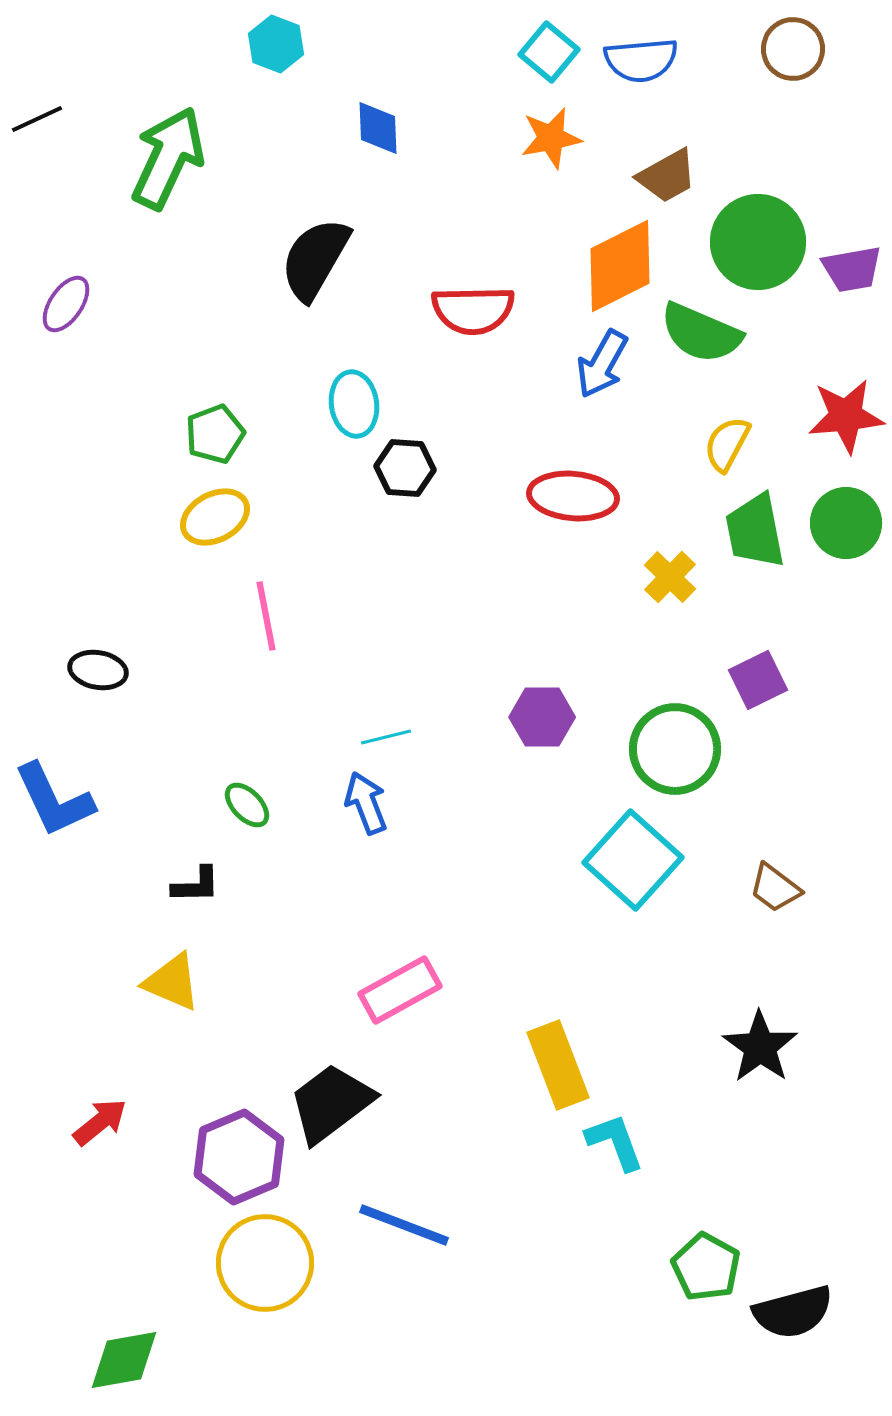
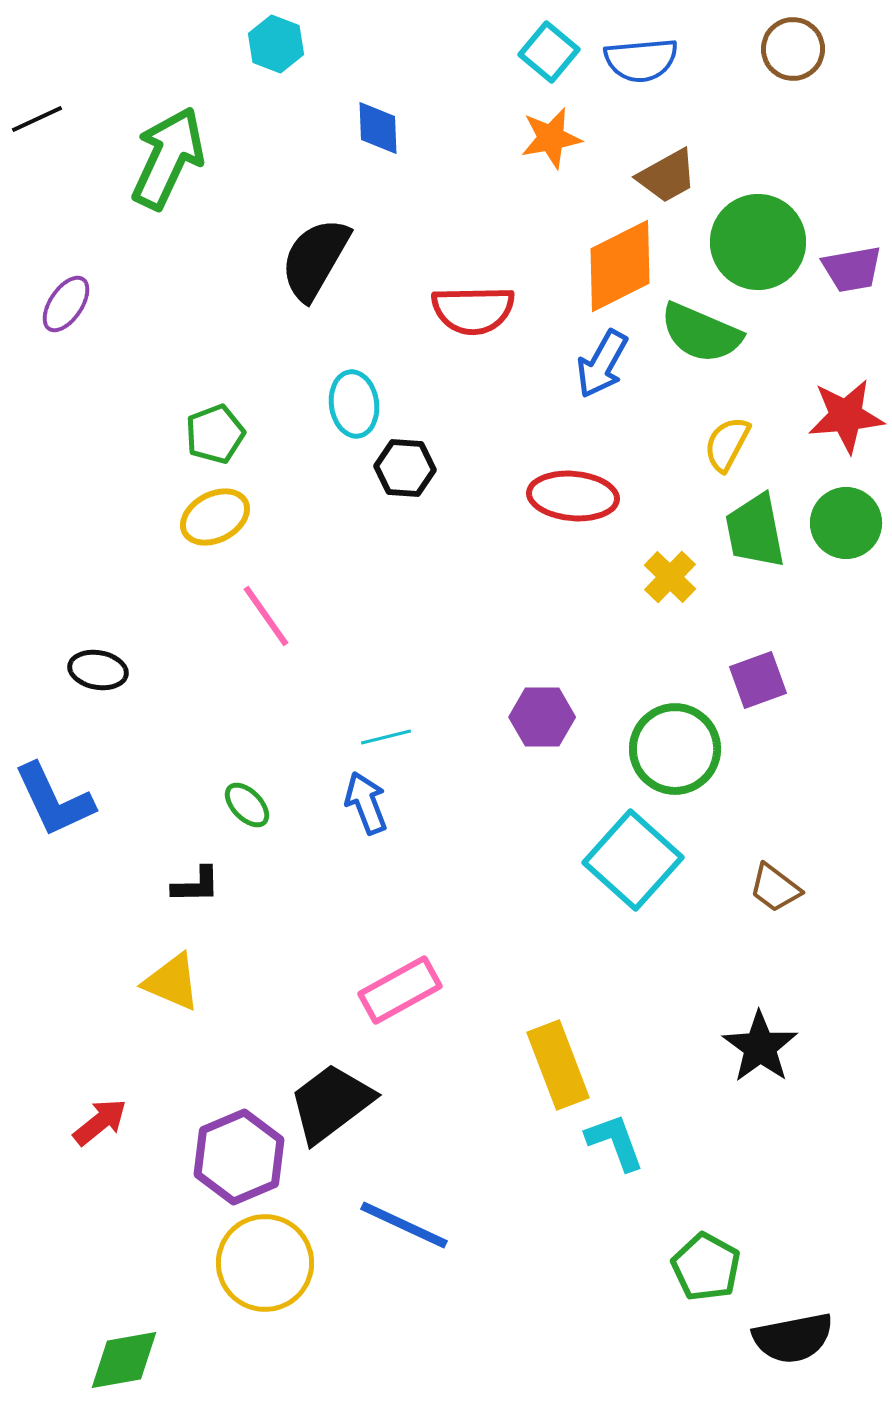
pink line at (266, 616): rotated 24 degrees counterclockwise
purple square at (758, 680): rotated 6 degrees clockwise
blue line at (404, 1225): rotated 4 degrees clockwise
black semicircle at (793, 1312): moved 26 px down; rotated 4 degrees clockwise
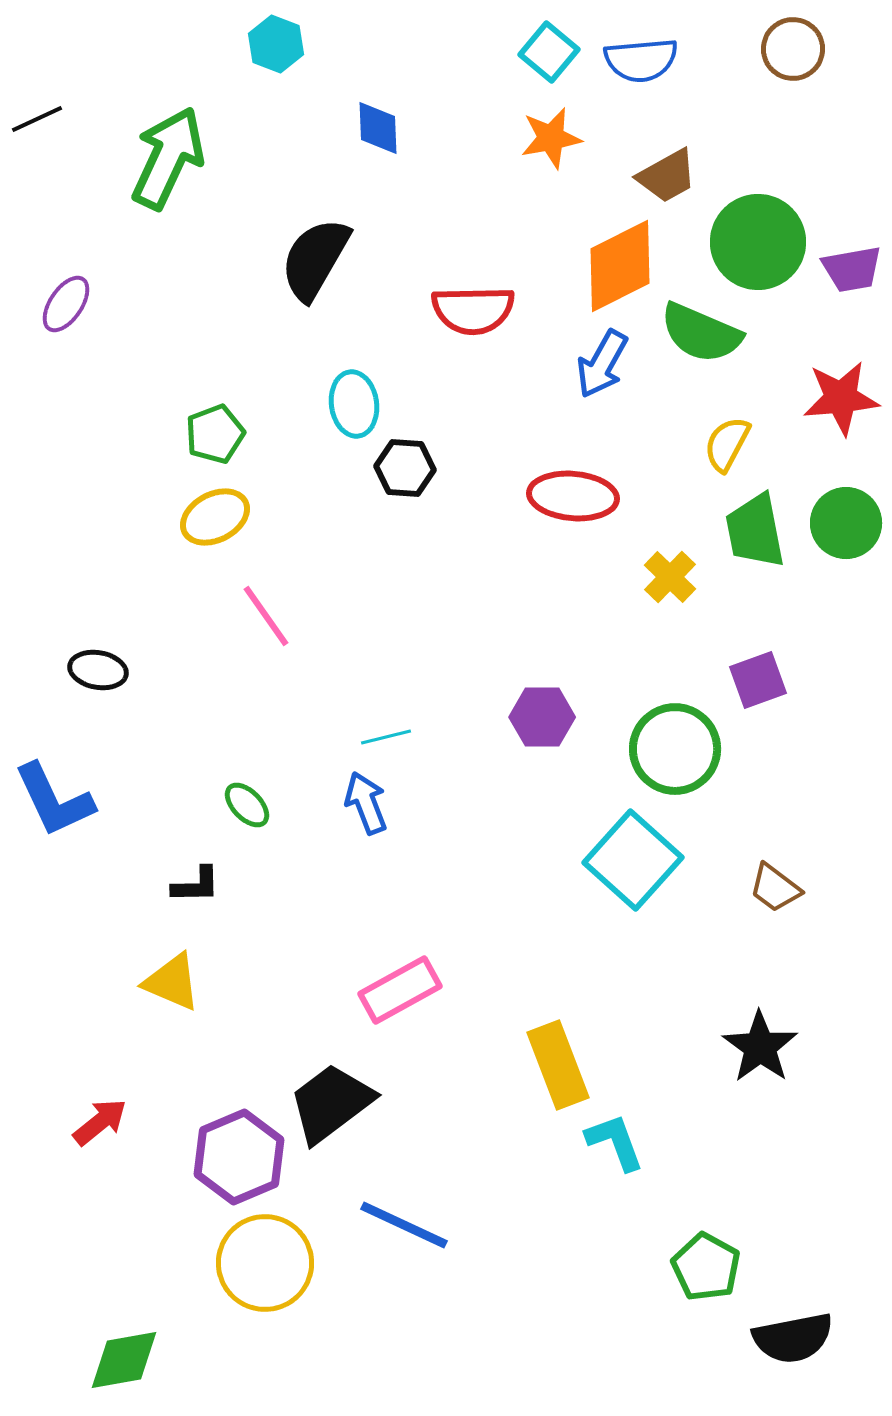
red star at (846, 416): moved 5 px left, 18 px up
